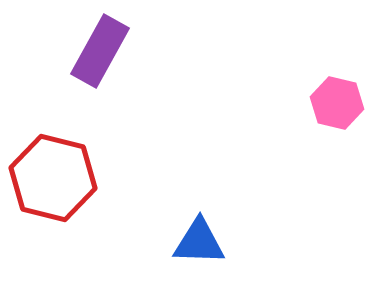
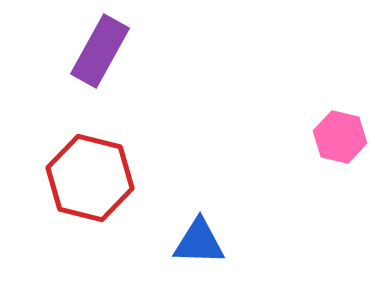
pink hexagon: moved 3 px right, 34 px down
red hexagon: moved 37 px right
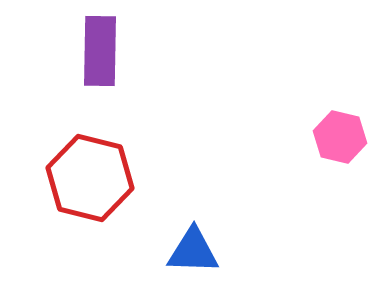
purple rectangle: rotated 28 degrees counterclockwise
blue triangle: moved 6 px left, 9 px down
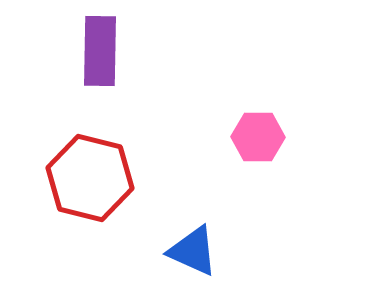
pink hexagon: moved 82 px left; rotated 12 degrees counterclockwise
blue triangle: rotated 22 degrees clockwise
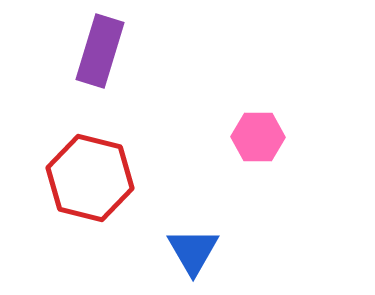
purple rectangle: rotated 16 degrees clockwise
blue triangle: rotated 36 degrees clockwise
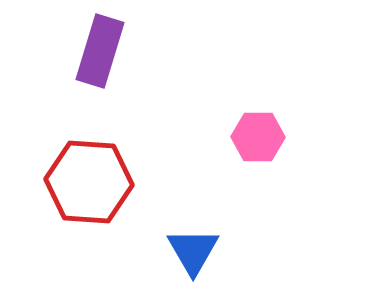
red hexagon: moved 1 px left, 4 px down; rotated 10 degrees counterclockwise
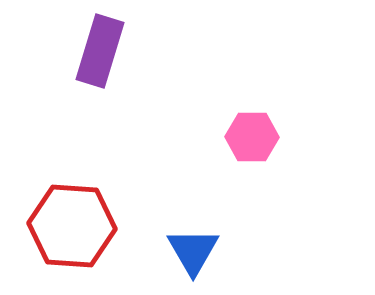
pink hexagon: moved 6 px left
red hexagon: moved 17 px left, 44 px down
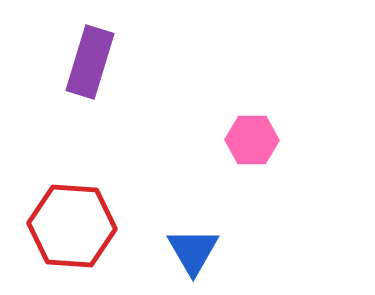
purple rectangle: moved 10 px left, 11 px down
pink hexagon: moved 3 px down
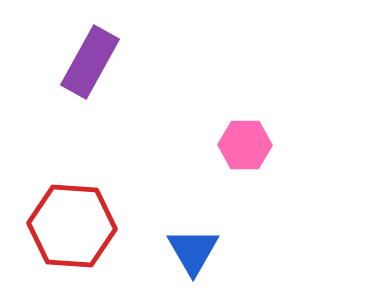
purple rectangle: rotated 12 degrees clockwise
pink hexagon: moved 7 px left, 5 px down
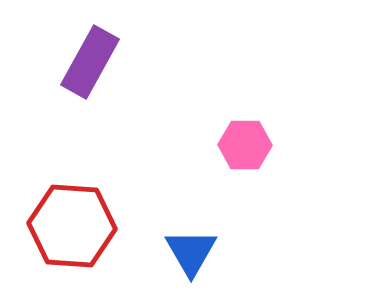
blue triangle: moved 2 px left, 1 px down
